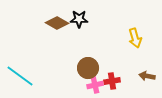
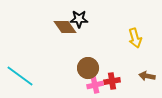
brown diamond: moved 8 px right, 4 px down; rotated 25 degrees clockwise
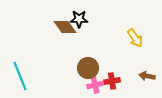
yellow arrow: rotated 18 degrees counterclockwise
cyan line: rotated 32 degrees clockwise
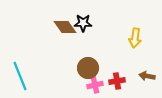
black star: moved 4 px right, 4 px down
yellow arrow: rotated 42 degrees clockwise
red cross: moved 5 px right
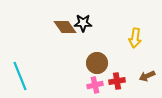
brown circle: moved 9 px right, 5 px up
brown arrow: rotated 35 degrees counterclockwise
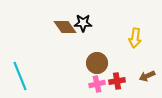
pink cross: moved 2 px right, 1 px up
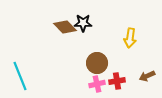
brown diamond: rotated 10 degrees counterclockwise
yellow arrow: moved 5 px left
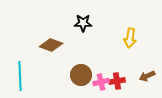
brown diamond: moved 14 px left, 18 px down; rotated 25 degrees counterclockwise
brown circle: moved 16 px left, 12 px down
cyan line: rotated 20 degrees clockwise
pink cross: moved 4 px right, 2 px up
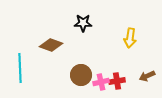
cyan line: moved 8 px up
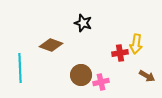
black star: rotated 18 degrees clockwise
yellow arrow: moved 6 px right, 6 px down
brown arrow: rotated 126 degrees counterclockwise
red cross: moved 3 px right, 28 px up
